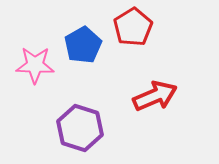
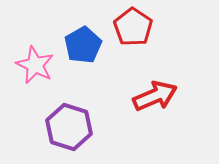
red pentagon: rotated 6 degrees counterclockwise
pink star: rotated 24 degrees clockwise
purple hexagon: moved 11 px left, 1 px up
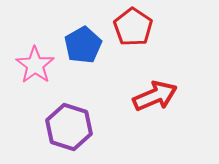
pink star: rotated 9 degrees clockwise
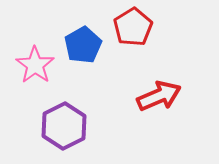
red pentagon: rotated 6 degrees clockwise
red arrow: moved 4 px right
purple hexagon: moved 5 px left, 1 px up; rotated 15 degrees clockwise
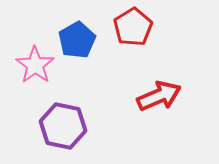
blue pentagon: moved 6 px left, 5 px up
purple hexagon: moved 1 px left; rotated 21 degrees counterclockwise
